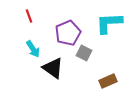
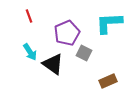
purple pentagon: moved 1 px left
cyan arrow: moved 3 px left, 3 px down
black triangle: moved 4 px up
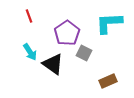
purple pentagon: rotated 10 degrees counterclockwise
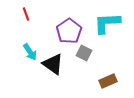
red line: moved 3 px left, 2 px up
cyan L-shape: moved 2 px left
purple pentagon: moved 2 px right, 2 px up
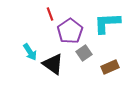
red line: moved 24 px right
purple pentagon: moved 1 px right
gray square: rotated 28 degrees clockwise
brown rectangle: moved 2 px right, 14 px up
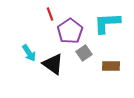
cyan arrow: moved 1 px left, 1 px down
brown rectangle: moved 1 px right, 1 px up; rotated 24 degrees clockwise
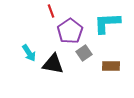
red line: moved 1 px right, 3 px up
black triangle: rotated 25 degrees counterclockwise
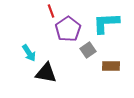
cyan L-shape: moved 1 px left
purple pentagon: moved 2 px left, 2 px up
gray square: moved 4 px right, 3 px up
black triangle: moved 7 px left, 9 px down
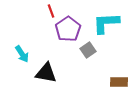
cyan arrow: moved 7 px left, 1 px down
brown rectangle: moved 8 px right, 16 px down
